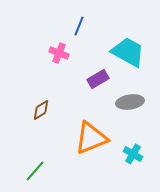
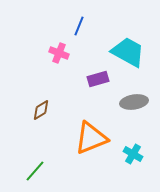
purple rectangle: rotated 15 degrees clockwise
gray ellipse: moved 4 px right
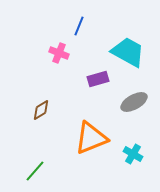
gray ellipse: rotated 20 degrees counterclockwise
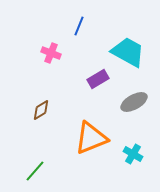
pink cross: moved 8 px left
purple rectangle: rotated 15 degrees counterclockwise
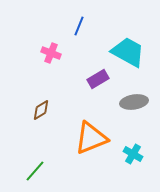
gray ellipse: rotated 20 degrees clockwise
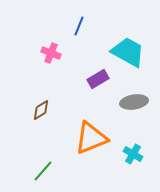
green line: moved 8 px right
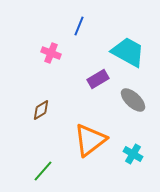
gray ellipse: moved 1 px left, 2 px up; rotated 52 degrees clockwise
orange triangle: moved 1 px left, 2 px down; rotated 15 degrees counterclockwise
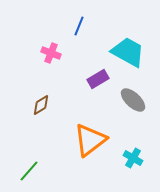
brown diamond: moved 5 px up
cyan cross: moved 4 px down
green line: moved 14 px left
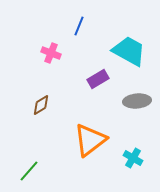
cyan trapezoid: moved 1 px right, 1 px up
gray ellipse: moved 4 px right, 1 px down; rotated 48 degrees counterclockwise
